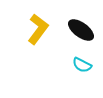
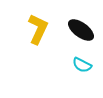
yellow L-shape: rotated 12 degrees counterclockwise
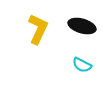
black ellipse: moved 1 px right, 4 px up; rotated 20 degrees counterclockwise
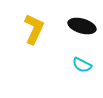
yellow L-shape: moved 4 px left
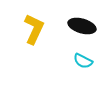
cyan semicircle: moved 1 px right, 4 px up
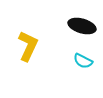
yellow L-shape: moved 6 px left, 17 px down
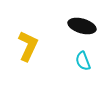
cyan semicircle: rotated 42 degrees clockwise
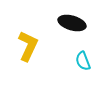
black ellipse: moved 10 px left, 3 px up
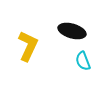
black ellipse: moved 8 px down
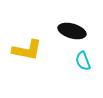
yellow L-shape: moved 1 px left, 4 px down; rotated 76 degrees clockwise
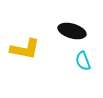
yellow L-shape: moved 2 px left, 1 px up
